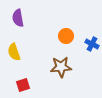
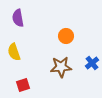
blue cross: moved 19 px down; rotated 24 degrees clockwise
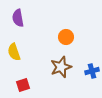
orange circle: moved 1 px down
blue cross: moved 8 px down; rotated 24 degrees clockwise
brown star: rotated 15 degrees counterclockwise
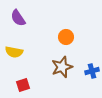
purple semicircle: rotated 24 degrees counterclockwise
yellow semicircle: rotated 60 degrees counterclockwise
brown star: moved 1 px right
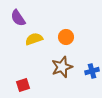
yellow semicircle: moved 20 px right, 13 px up; rotated 150 degrees clockwise
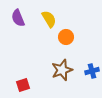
purple semicircle: rotated 12 degrees clockwise
yellow semicircle: moved 15 px right, 20 px up; rotated 78 degrees clockwise
brown star: moved 3 px down
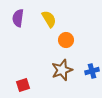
purple semicircle: rotated 30 degrees clockwise
orange circle: moved 3 px down
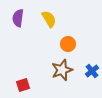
orange circle: moved 2 px right, 4 px down
blue cross: rotated 24 degrees counterclockwise
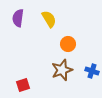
blue cross: rotated 32 degrees counterclockwise
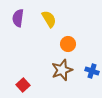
red square: rotated 24 degrees counterclockwise
